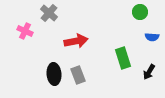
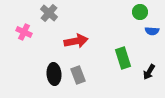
pink cross: moved 1 px left, 1 px down
blue semicircle: moved 6 px up
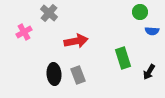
pink cross: rotated 35 degrees clockwise
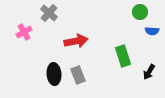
green rectangle: moved 2 px up
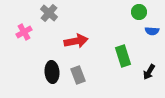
green circle: moved 1 px left
black ellipse: moved 2 px left, 2 px up
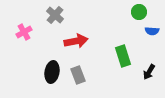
gray cross: moved 6 px right, 2 px down
black ellipse: rotated 15 degrees clockwise
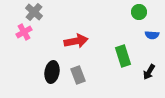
gray cross: moved 21 px left, 3 px up
blue semicircle: moved 4 px down
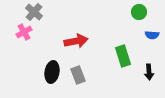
black arrow: rotated 35 degrees counterclockwise
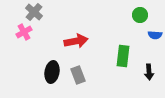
green circle: moved 1 px right, 3 px down
blue semicircle: moved 3 px right
green rectangle: rotated 25 degrees clockwise
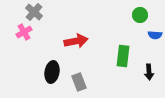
gray rectangle: moved 1 px right, 7 px down
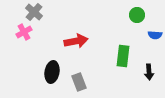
green circle: moved 3 px left
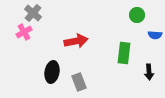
gray cross: moved 1 px left, 1 px down
green rectangle: moved 1 px right, 3 px up
